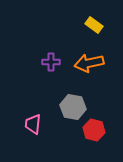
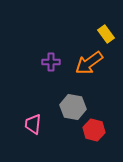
yellow rectangle: moved 12 px right, 9 px down; rotated 18 degrees clockwise
orange arrow: rotated 24 degrees counterclockwise
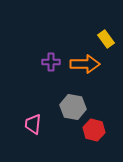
yellow rectangle: moved 5 px down
orange arrow: moved 4 px left, 1 px down; rotated 144 degrees counterclockwise
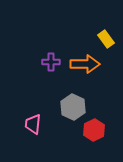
gray hexagon: rotated 15 degrees clockwise
red hexagon: rotated 20 degrees clockwise
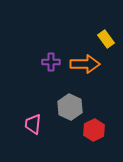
gray hexagon: moved 3 px left
